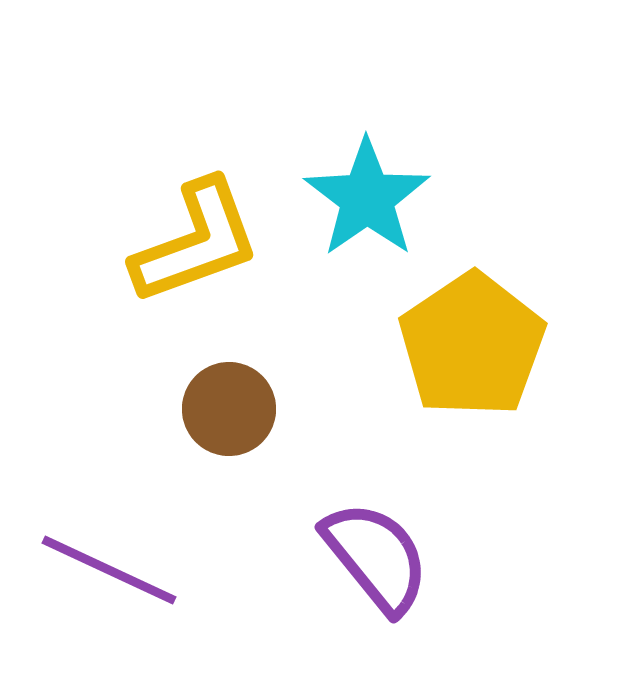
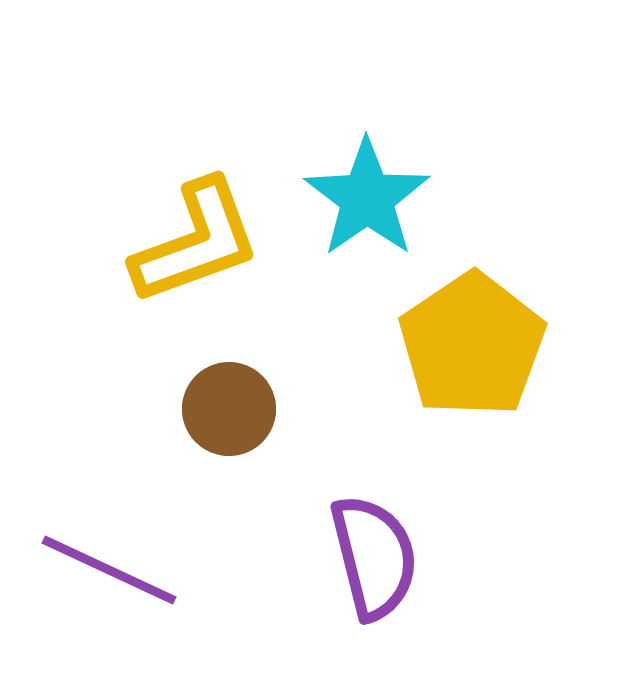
purple semicircle: moved 2 px left; rotated 25 degrees clockwise
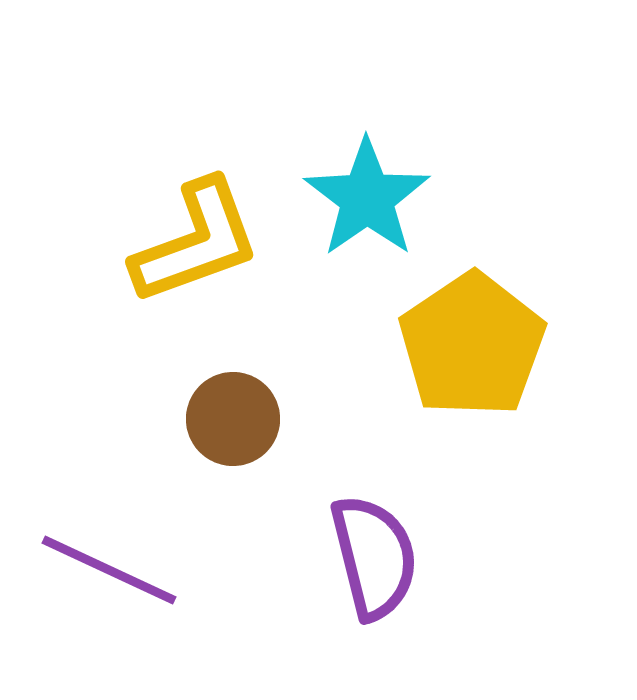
brown circle: moved 4 px right, 10 px down
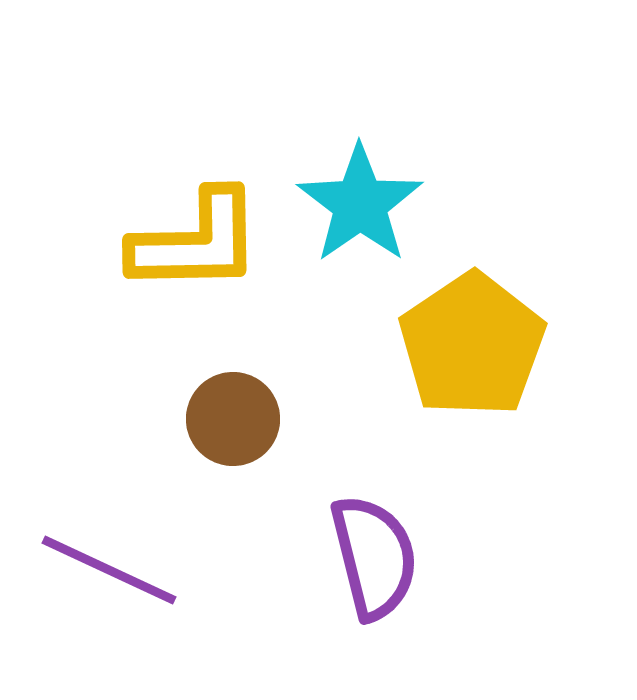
cyan star: moved 7 px left, 6 px down
yellow L-shape: rotated 19 degrees clockwise
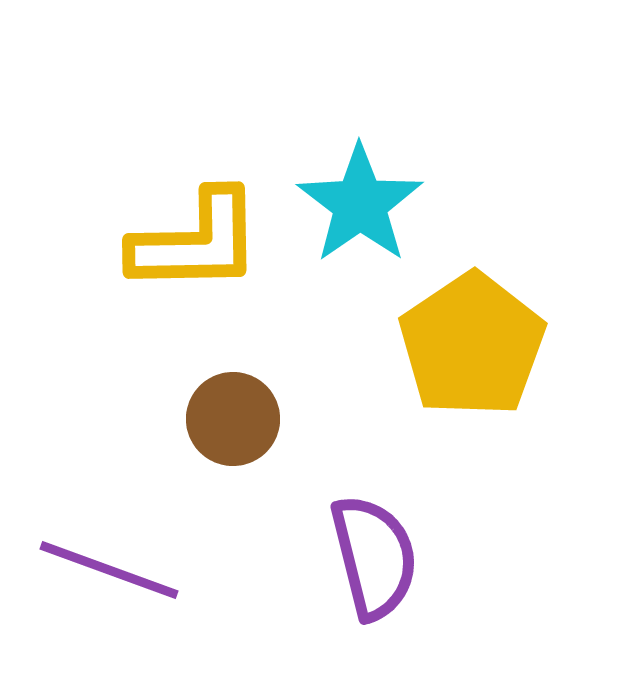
purple line: rotated 5 degrees counterclockwise
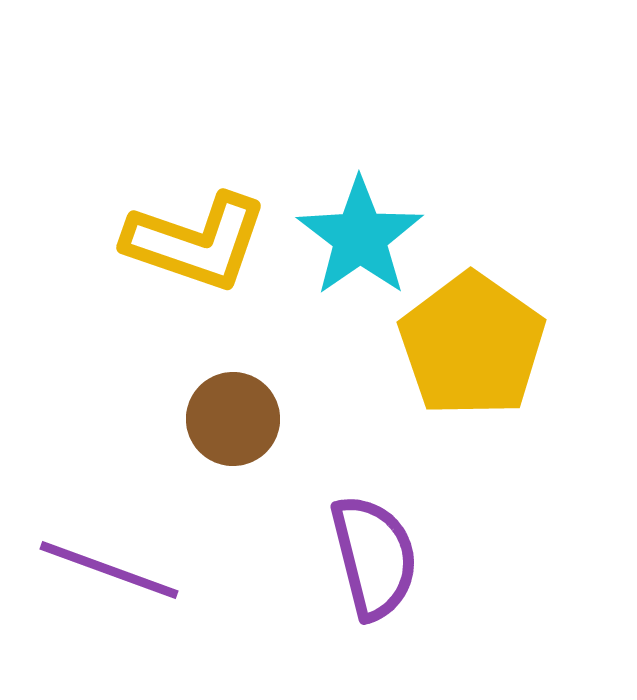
cyan star: moved 33 px down
yellow L-shape: rotated 20 degrees clockwise
yellow pentagon: rotated 3 degrees counterclockwise
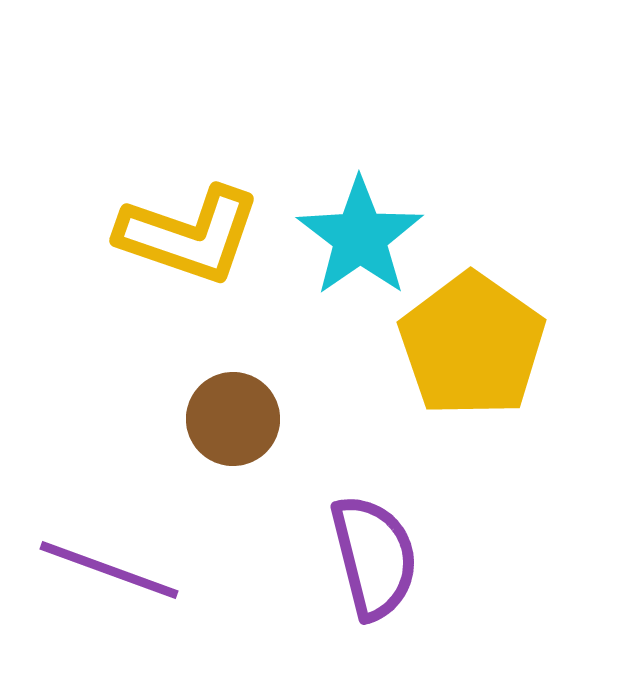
yellow L-shape: moved 7 px left, 7 px up
